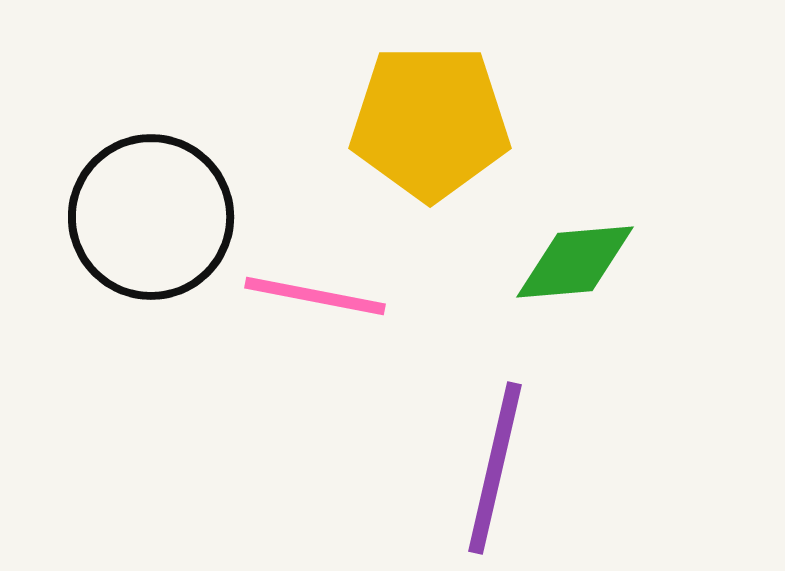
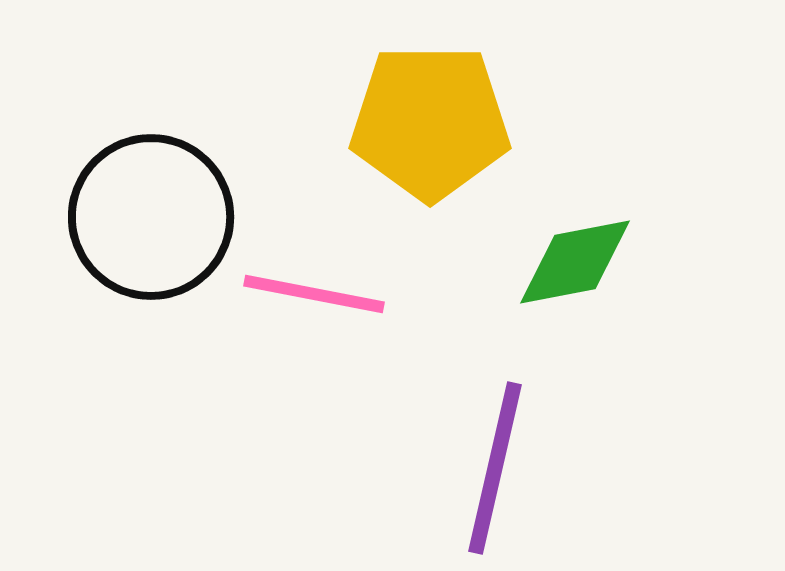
green diamond: rotated 6 degrees counterclockwise
pink line: moved 1 px left, 2 px up
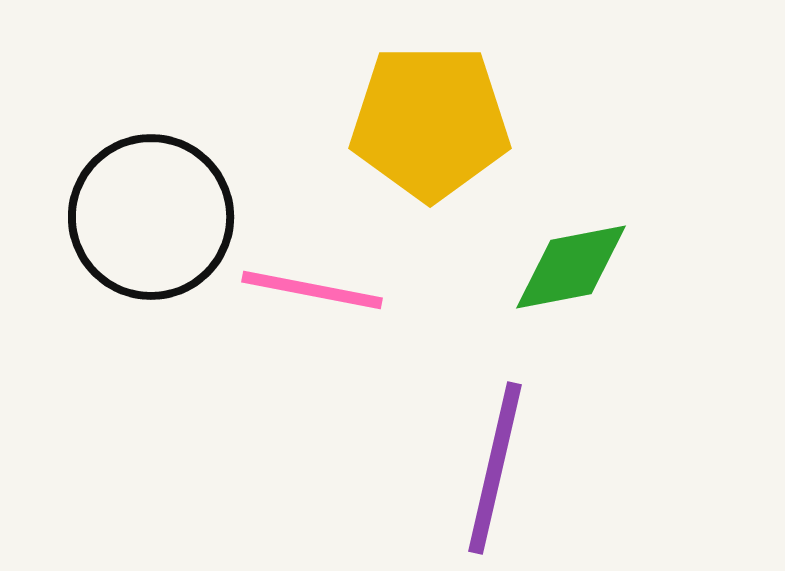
green diamond: moved 4 px left, 5 px down
pink line: moved 2 px left, 4 px up
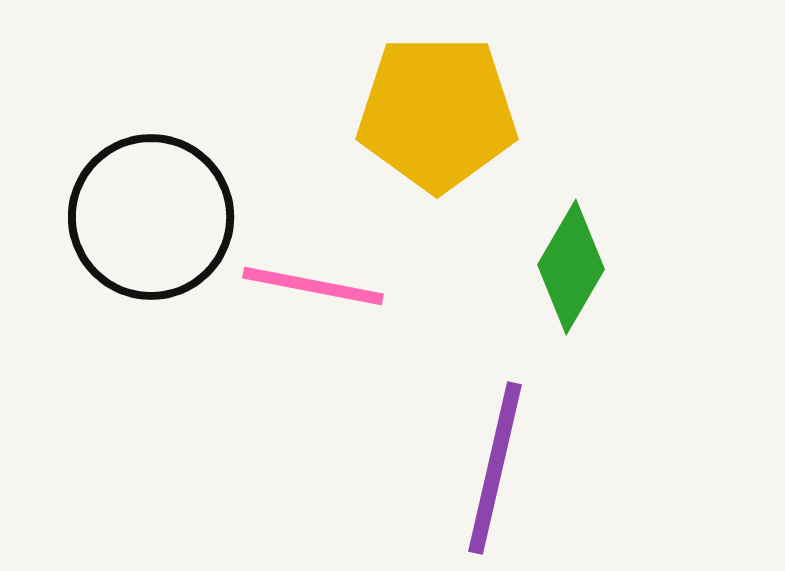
yellow pentagon: moved 7 px right, 9 px up
green diamond: rotated 49 degrees counterclockwise
pink line: moved 1 px right, 4 px up
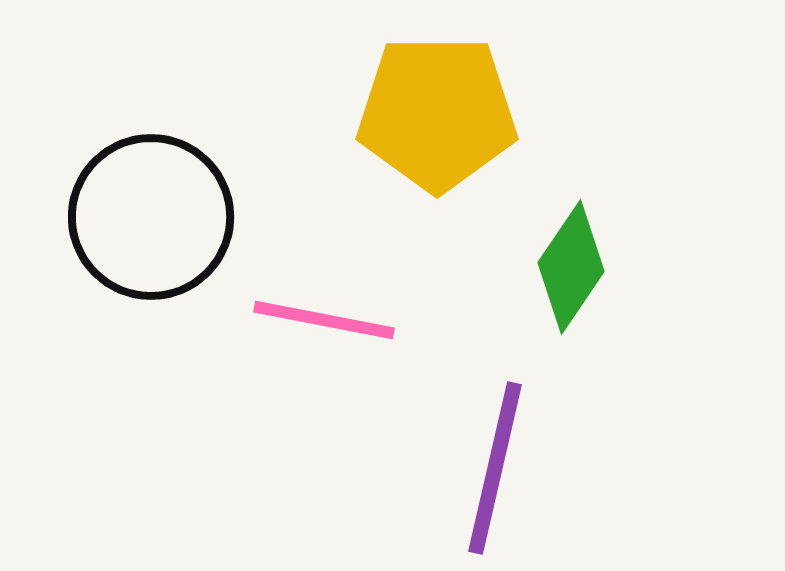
green diamond: rotated 4 degrees clockwise
pink line: moved 11 px right, 34 px down
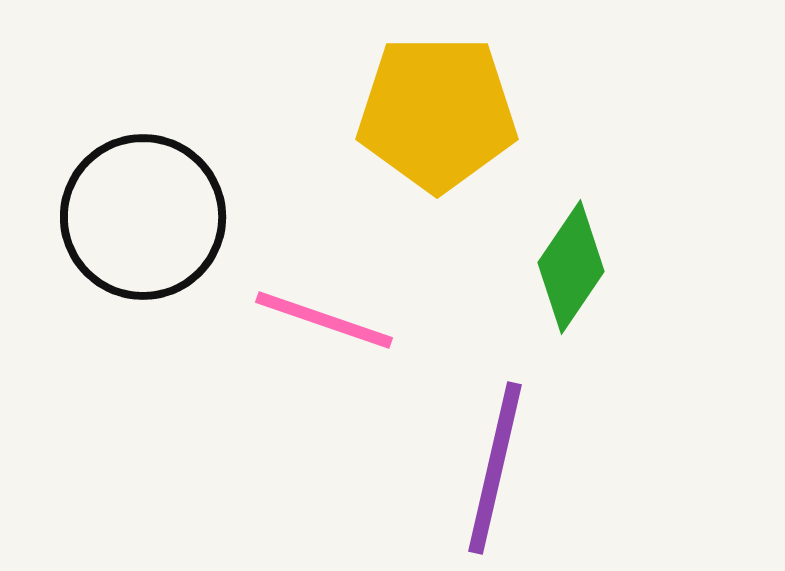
black circle: moved 8 px left
pink line: rotated 8 degrees clockwise
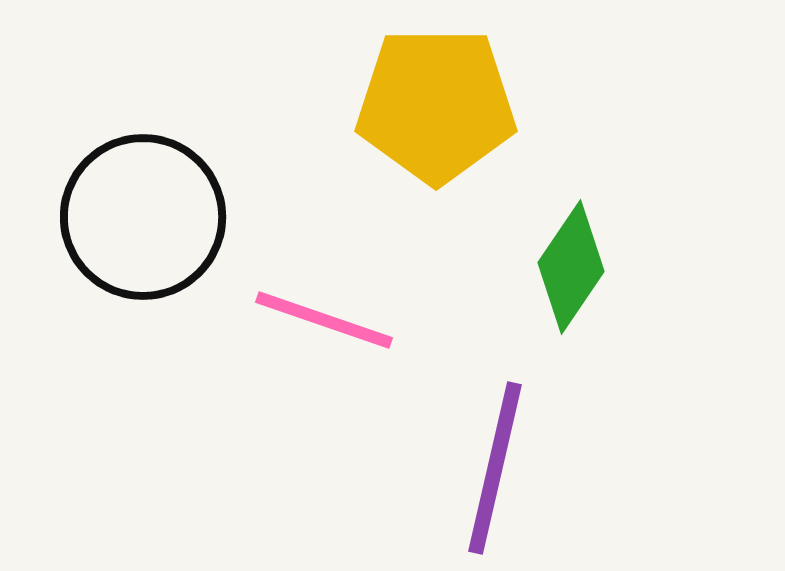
yellow pentagon: moved 1 px left, 8 px up
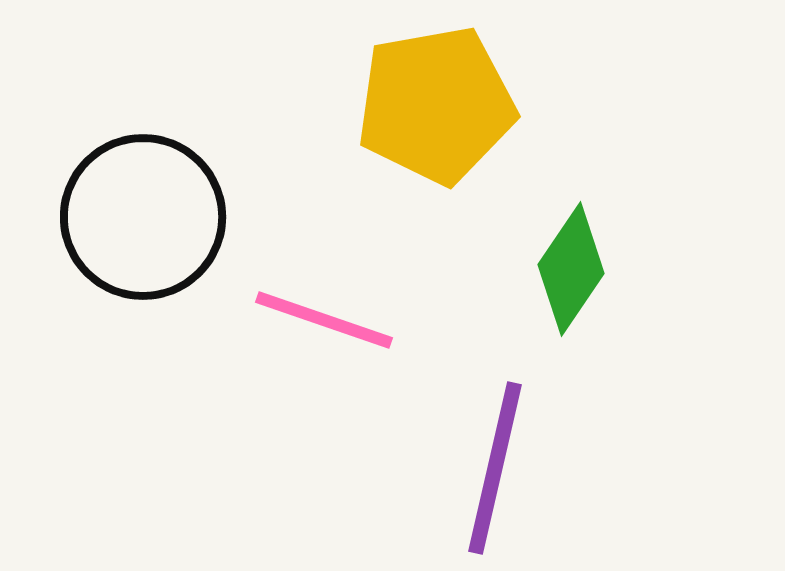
yellow pentagon: rotated 10 degrees counterclockwise
green diamond: moved 2 px down
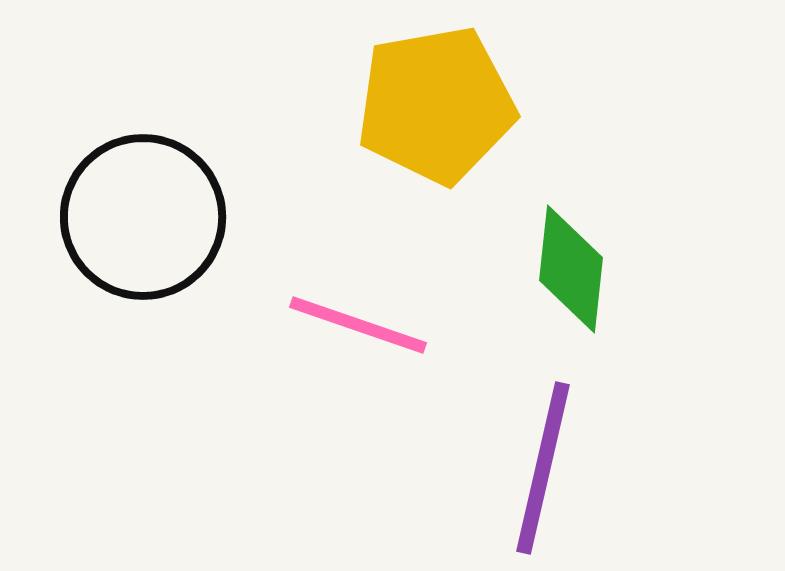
green diamond: rotated 28 degrees counterclockwise
pink line: moved 34 px right, 5 px down
purple line: moved 48 px right
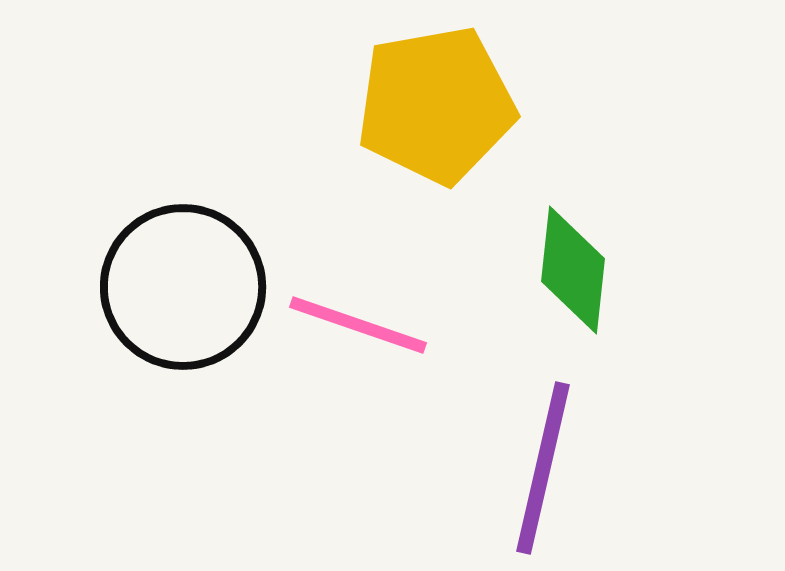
black circle: moved 40 px right, 70 px down
green diamond: moved 2 px right, 1 px down
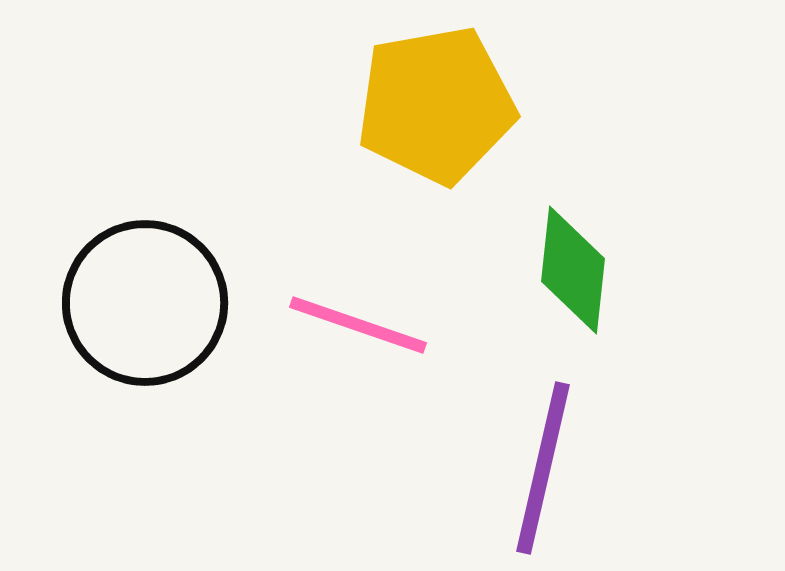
black circle: moved 38 px left, 16 px down
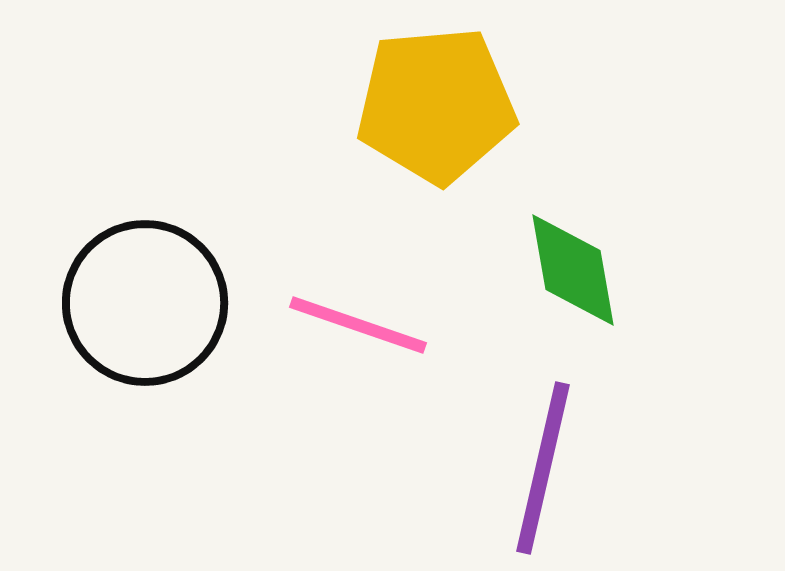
yellow pentagon: rotated 5 degrees clockwise
green diamond: rotated 16 degrees counterclockwise
